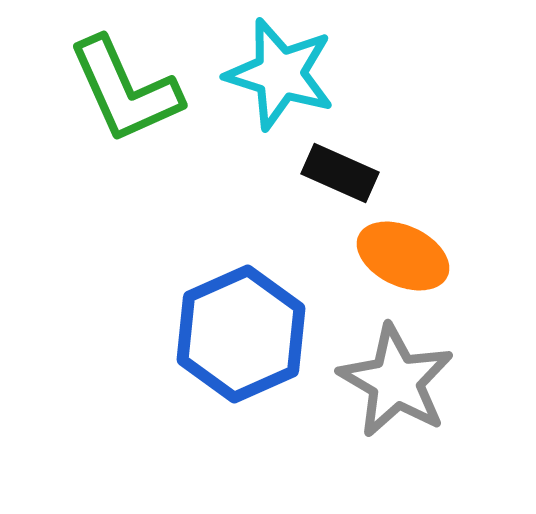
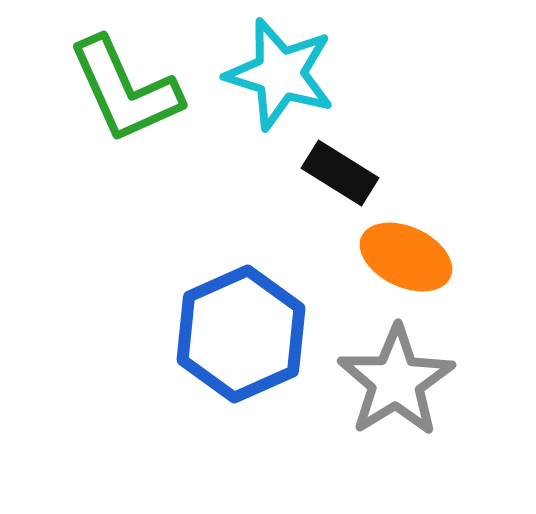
black rectangle: rotated 8 degrees clockwise
orange ellipse: moved 3 px right, 1 px down
gray star: rotated 10 degrees clockwise
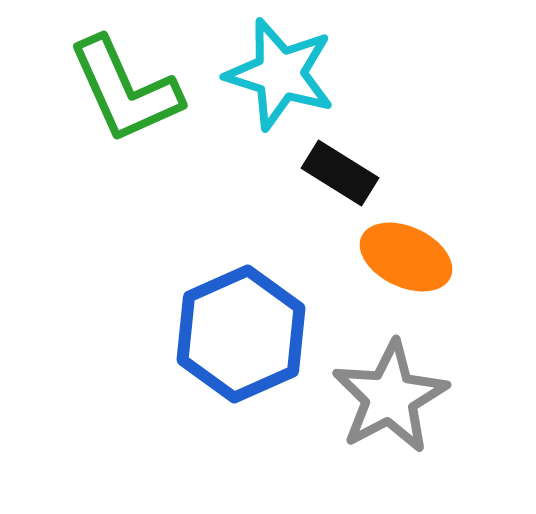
gray star: moved 6 px left, 16 px down; rotated 4 degrees clockwise
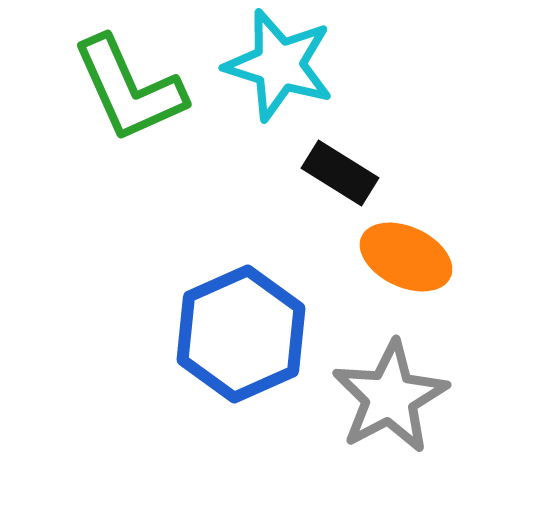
cyan star: moved 1 px left, 9 px up
green L-shape: moved 4 px right, 1 px up
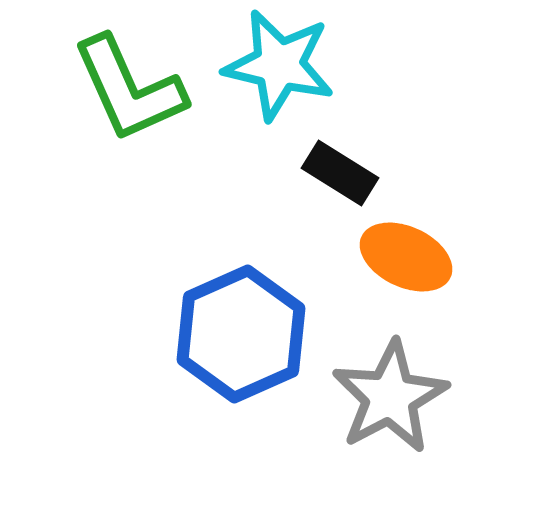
cyan star: rotated 4 degrees counterclockwise
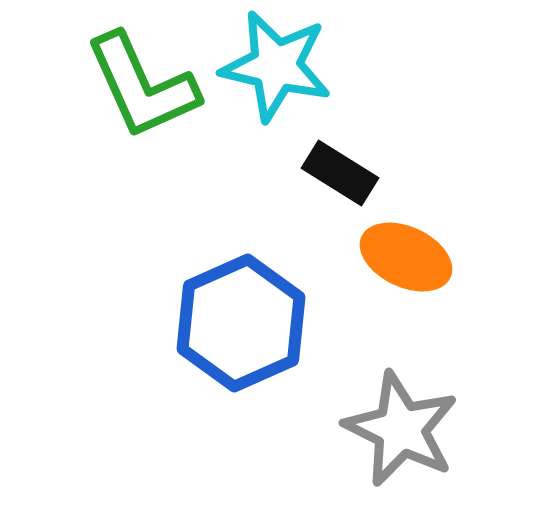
cyan star: moved 3 px left, 1 px down
green L-shape: moved 13 px right, 3 px up
blue hexagon: moved 11 px up
gray star: moved 11 px right, 32 px down; rotated 18 degrees counterclockwise
